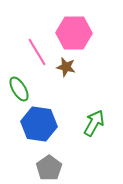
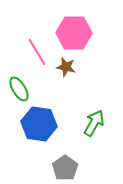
gray pentagon: moved 16 px right
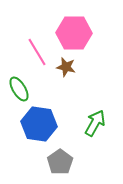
green arrow: moved 1 px right
gray pentagon: moved 5 px left, 6 px up
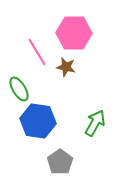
blue hexagon: moved 1 px left, 3 px up
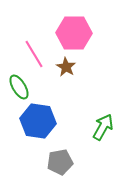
pink line: moved 3 px left, 2 px down
brown star: rotated 18 degrees clockwise
green ellipse: moved 2 px up
green arrow: moved 8 px right, 4 px down
gray pentagon: rotated 25 degrees clockwise
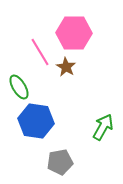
pink line: moved 6 px right, 2 px up
blue hexagon: moved 2 px left
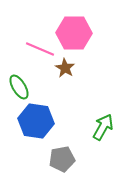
pink line: moved 3 px up; rotated 36 degrees counterclockwise
brown star: moved 1 px left, 1 px down
gray pentagon: moved 2 px right, 3 px up
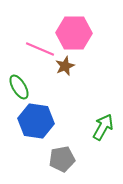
brown star: moved 2 px up; rotated 18 degrees clockwise
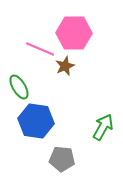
gray pentagon: rotated 15 degrees clockwise
